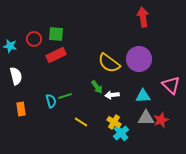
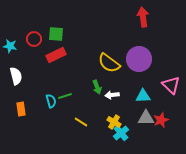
green arrow: rotated 16 degrees clockwise
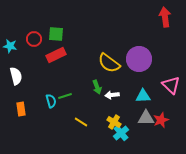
red arrow: moved 22 px right
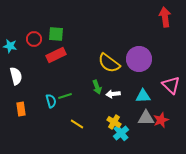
white arrow: moved 1 px right, 1 px up
yellow line: moved 4 px left, 2 px down
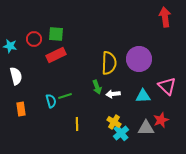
yellow semicircle: rotated 125 degrees counterclockwise
pink triangle: moved 4 px left, 1 px down
gray triangle: moved 10 px down
yellow line: rotated 56 degrees clockwise
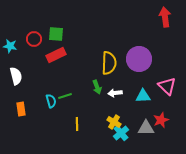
white arrow: moved 2 px right, 1 px up
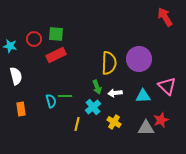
red arrow: rotated 24 degrees counterclockwise
green line: rotated 16 degrees clockwise
yellow line: rotated 16 degrees clockwise
cyan cross: moved 28 px left, 26 px up
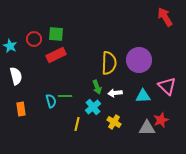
cyan star: rotated 16 degrees clockwise
purple circle: moved 1 px down
gray triangle: moved 1 px right
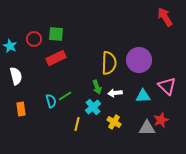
red rectangle: moved 3 px down
green line: rotated 32 degrees counterclockwise
